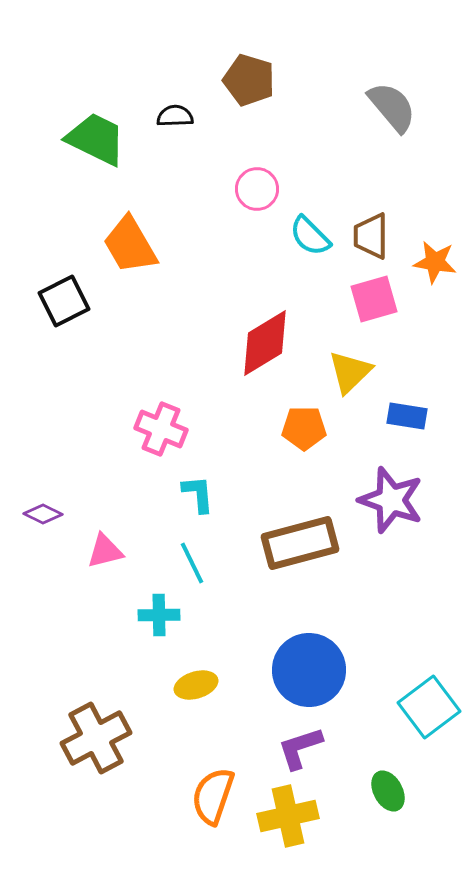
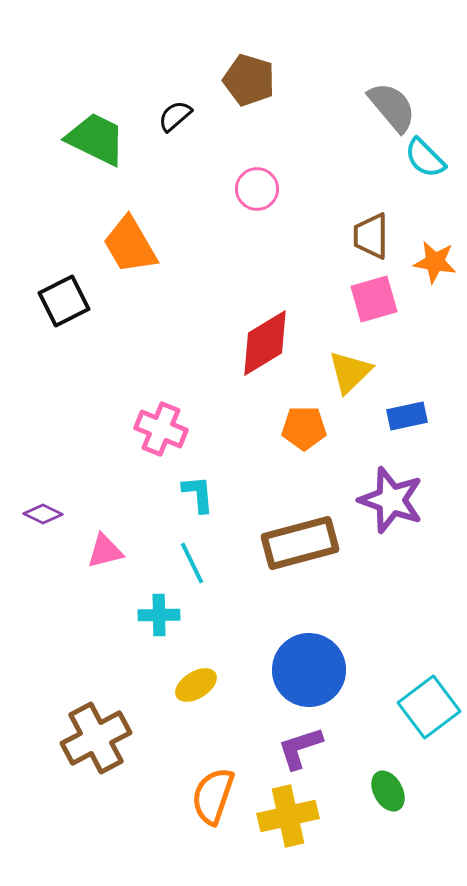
black semicircle: rotated 39 degrees counterclockwise
cyan semicircle: moved 115 px right, 78 px up
blue rectangle: rotated 21 degrees counterclockwise
yellow ellipse: rotated 15 degrees counterclockwise
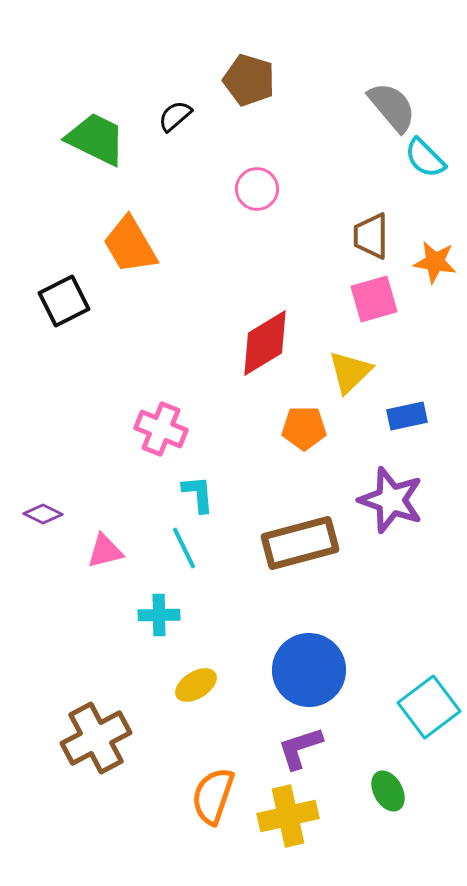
cyan line: moved 8 px left, 15 px up
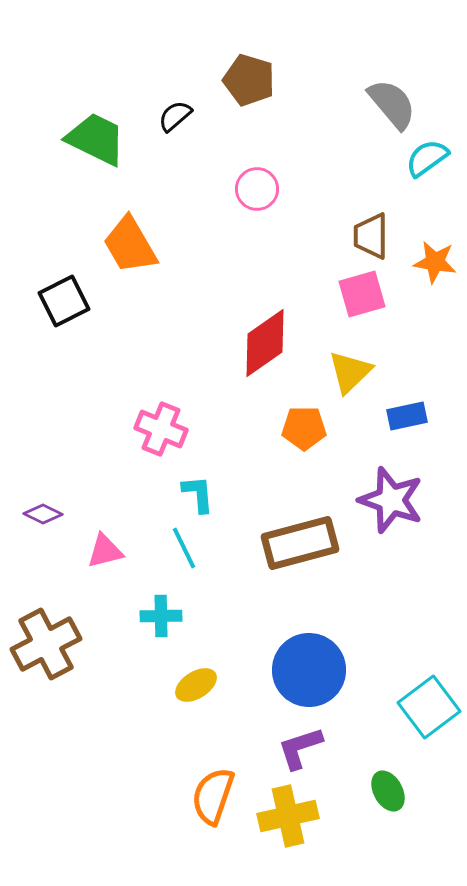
gray semicircle: moved 3 px up
cyan semicircle: moved 2 px right; rotated 99 degrees clockwise
pink square: moved 12 px left, 5 px up
red diamond: rotated 4 degrees counterclockwise
cyan cross: moved 2 px right, 1 px down
brown cross: moved 50 px left, 94 px up
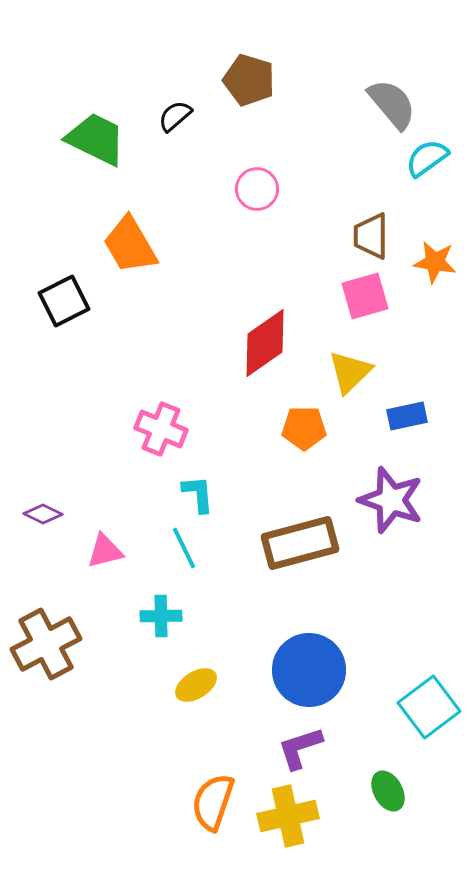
pink square: moved 3 px right, 2 px down
orange semicircle: moved 6 px down
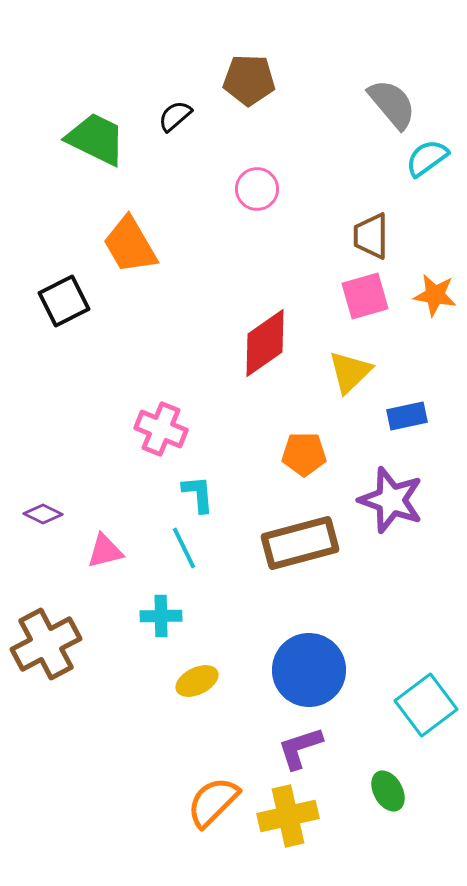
brown pentagon: rotated 15 degrees counterclockwise
orange star: moved 33 px down
orange pentagon: moved 26 px down
yellow ellipse: moved 1 px right, 4 px up; rotated 6 degrees clockwise
cyan square: moved 3 px left, 2 px up
orange semicircle: rotated 26 degrees clockwise
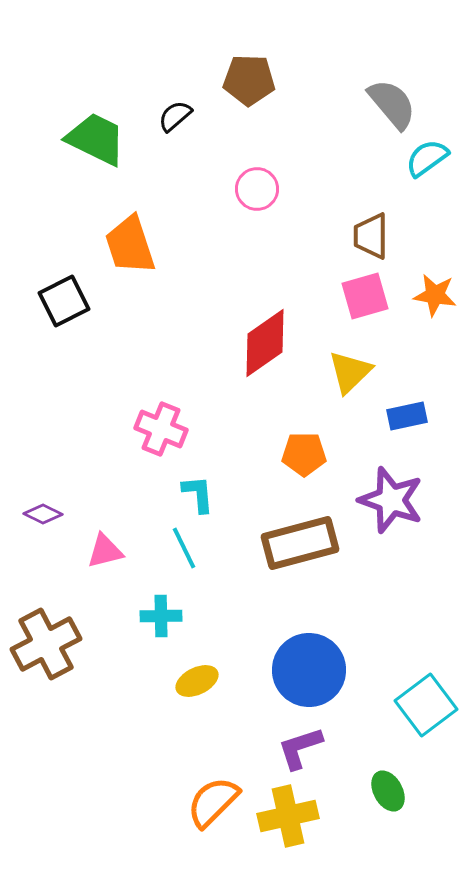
orange trapezoid: rotated 12 degrees clockwise
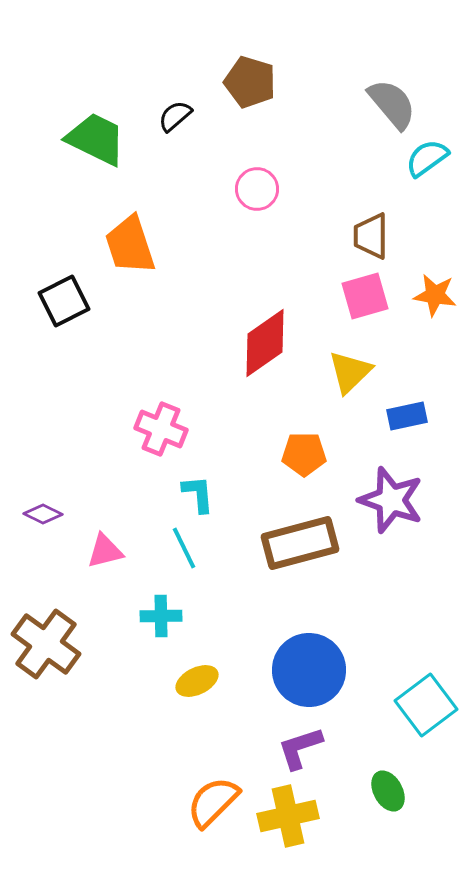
brown pentagon: moved 1 px right, 2 px down; rotated 15 degrees clockwise
brown cross: rotated 26 degrees counterclockwise
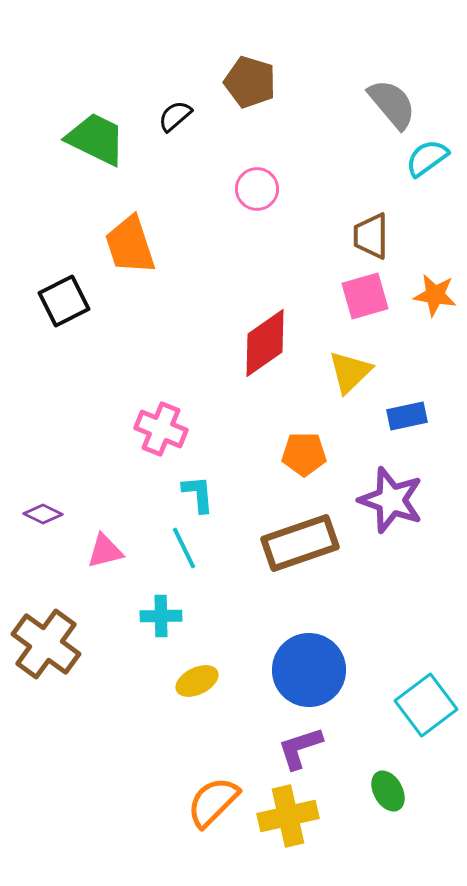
brown rectangle: rotated 4 degrees counterclockwise
